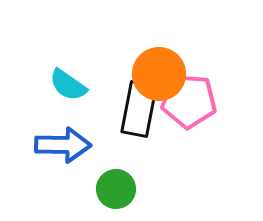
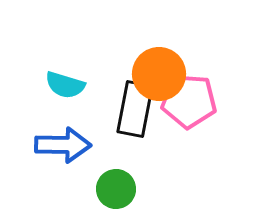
cyan semicircle: moved 3 px left; rotated 18 degrees counterclockwise
black rectangle: moved 4 px left
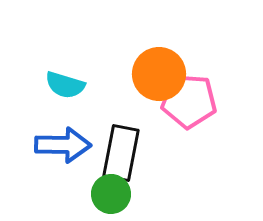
black rectangle: moved 14 px left, 44 px down
green circle: moved 5 px left, 5 px down
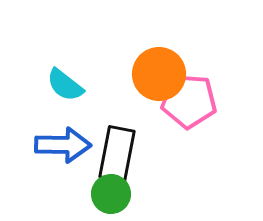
cyan semicircle: rotated 21 degrees clockwise
black rectangle: moved 4 px left, 1 px down
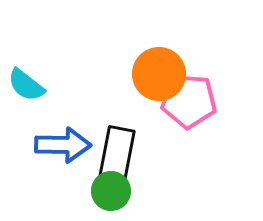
cyan semicircle: moved 39 px left
green circle: moved 3 px up
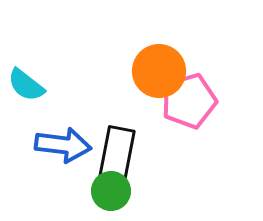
orange circle: moved 3 px up
pink pentagon: rotated 20 degrees counterclockwise
blue arrow: rotated 6 degrees clockwise
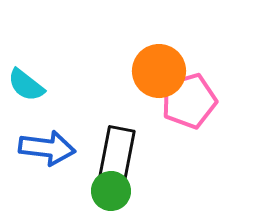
blue arrow: moved 16 px left, 3 px down
